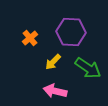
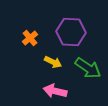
yellow arrow: rotated 108 degrees counterclockwise
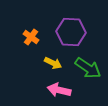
orange cross: moved 1 px right, 1 px up; rotated 14 degrees counterclockwise
yellow arrow: moved 1 px down
pink arrow: moved 4 px right, 1 px up
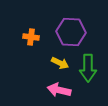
orange cross: rotated 28 degrees counterclockwise
yellow arrow: moved 7 px right
green arrow: rotated 56 degrees clockwise
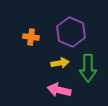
purple hexagon: rotated 20 degrees clockwise
yellow arrow: rotated 36 degrees counterclockwise
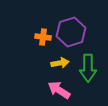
purple hexagon: rotated 20 degrees clockwise
orange cross: moved 12 px right
pink arrow: rotated 20 degrees clockwise
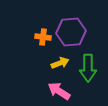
purple hexagon: rotated 12 degrees clockwise
yellow arrow: rotated 12 degrees counterclockwise
pink arrow: moved 1 px down
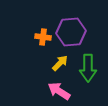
yellow arrow: rotated 24 degrees counterclockwise
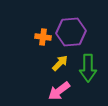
pink arrow: rotated 70 degrees counterclockwise
